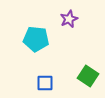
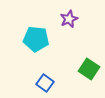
green square: moved 1 px right, 7 px up
blue square: rotated 36 degrees clockwise
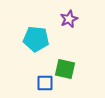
green square: moved 24 px left; rotated 20 degrees counterclockwise
blue square: rotated 36 degrees counterclockwise
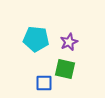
purple star: moved 23 px down
blue square: moved 1 px left
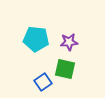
purple star: rotated 18 degrees clockwise
blue square: moved 1 px left, 1 px up; rotated 36 degrees counterclockwise
